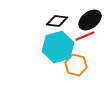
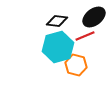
black ellipse: moved 4 px right, 3 px up
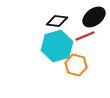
cyan hexagon: moved 1 px left, 1 px up
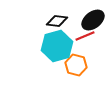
black ellipse: moved 1 px left, 3 px down
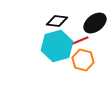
black ellipse: moved 2 px right, 3 px down
red line: moved 6 px left, 5 px down
orange hexagon: moved 7 px right, 5 px up
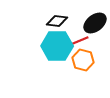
cyan hexagon: rotated 16 degrees clockwise
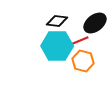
orange hexagon: moved 1 px down
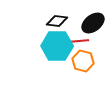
black ellipse: moved 2 px left
red line: rotated 18 degrees clockwise
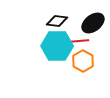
orange hexagon: rotated 15 degrees clockwise
